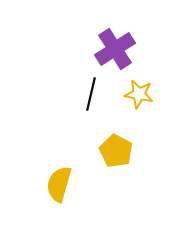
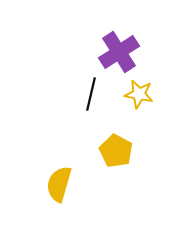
purple cross: moved 4 px right, 3 px down
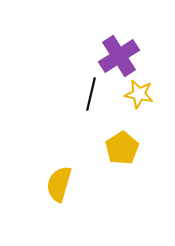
purple cross: moved 4 px down
yellow pentagon: moved 6 px right, 3 px up; rotated 12 degrees clockwise
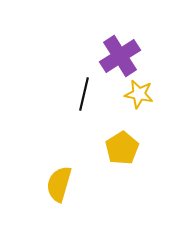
purple cross: moved 1 px right
black line: moved 7 px left
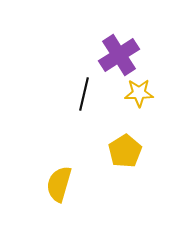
purple cross: moved 1 px left, 1 px up
yellow star: moved 1 px up; rotated 12 degrees counterclockwise
yellow pentagon: moved 3 px right, 3 px down
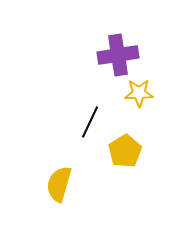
purple cross: moved 1 px left; rotated 24 degrees clockwise
black line: moved 6 px right, 28 px down; rotated 12 degrees clockwise
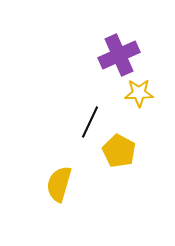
purple cross: moved 1 px right; rotated 15 degrees counterclockwise
yellow pentagon: moved 6 px left; rotated 12 degrees counterclockwise
